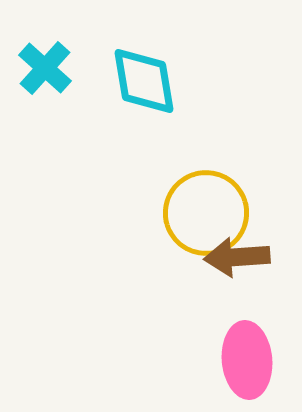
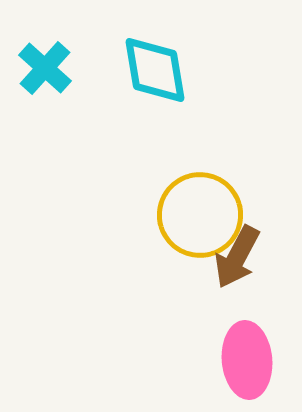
cyan diamond: moved 11 px right, 11 px up
yellow circle: moved 6 px left, 2 px down
brown arrow: rotated 58 degrees counterclockwise
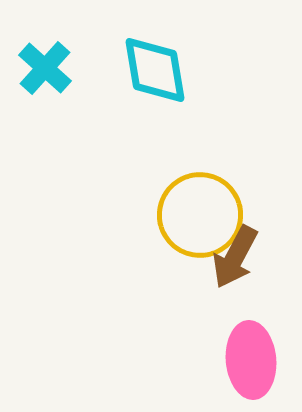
brown arrow: moved 2 px left
pink ellipse: moved 4 px right
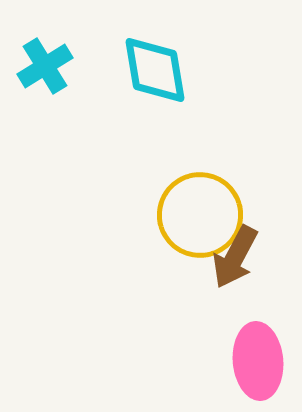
cyan cross: moved 2 px up; rotated 16 degrees clockwise
pink ellipse: moved 7 px right, 1 px down
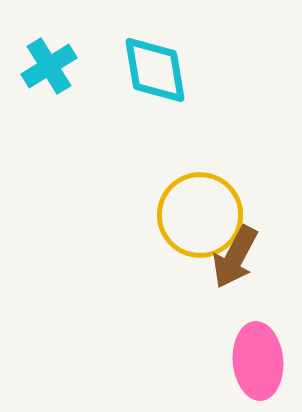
cyan cross: moved 4 px right
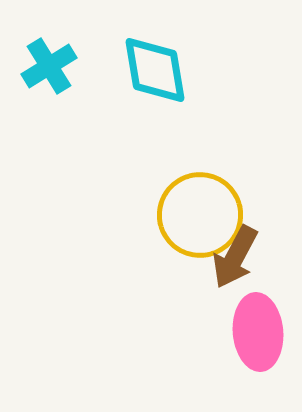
pink ellipse: moved 29 px up
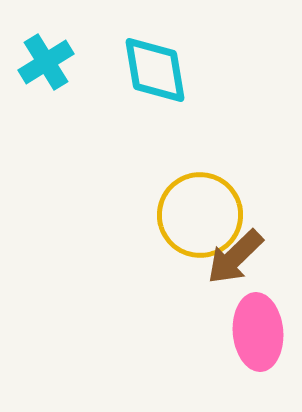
cyan cross: moved 3 px left, 4 px up
brown arrow: rotated 18 degrees clockwise
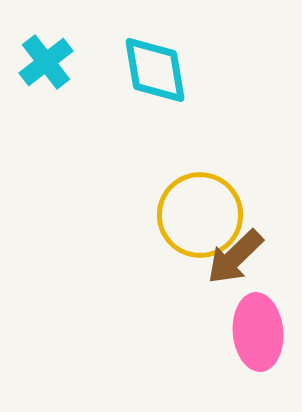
cyan cross: rotated 6 degrees counterclockwise
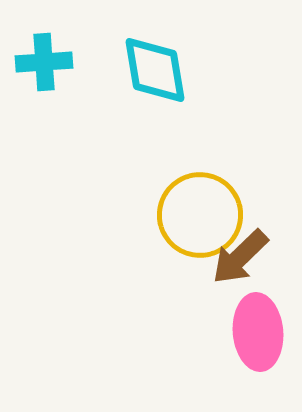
cyan cross: moved 2 px left; rotated 34 degrees clockwise
brown arrow: moved 5 px right
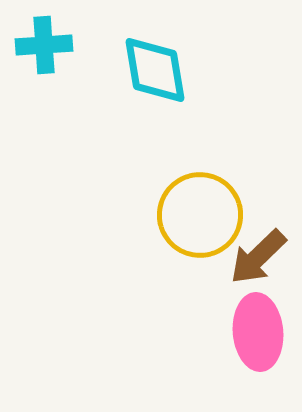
cyan cross: moved 17 px up
brown arrow: moved 18 px right
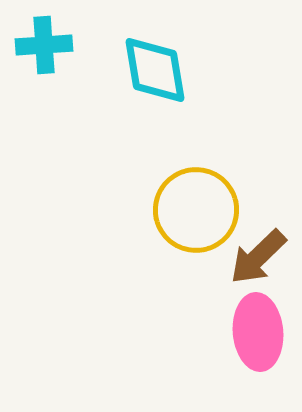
yellow circle: moved 4 px left, 5 px up
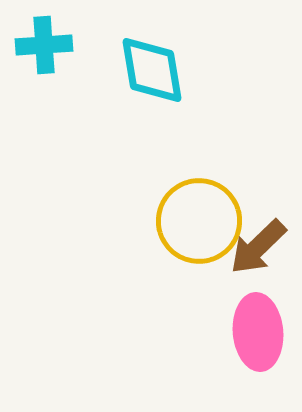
cyan diamond: moved 3 px left
yellow circle: moved 3 px right, 11 px down
brown arrow: moved 10 px up
